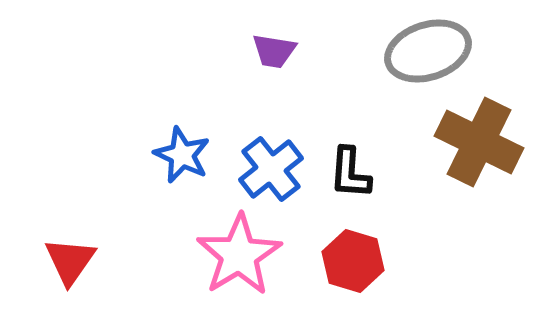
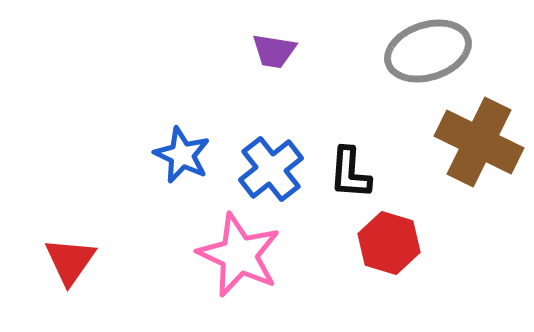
pink star: rotated 16 degrees counterclockwise
red hexagon: moved 36 px right, 18 px up
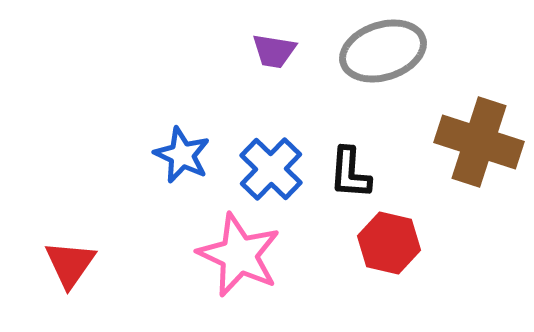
gray ellipse: moved 45 px left
brown cross: rotated 8 degrees counterclockwise
blue cross: rotated 8 degrees counterclockwise
red hexagon: rotated 4 degrees counterclockwise
red triangle: moved 3 px down
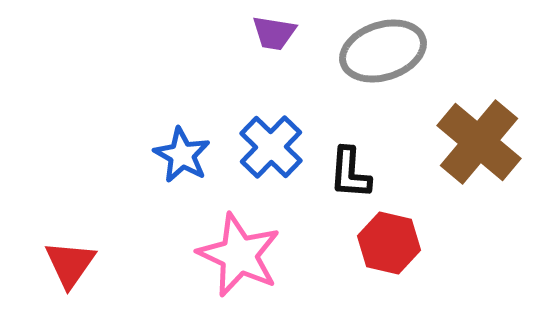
purple trapezoid: moved 18 px up
brown cross: rotated 22 degrees clockwise
blue star: rotated 4 degrees clockwise
blue cross: moved 22 px up
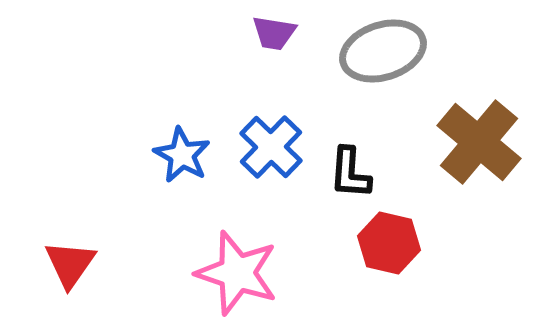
pink star: moved 2 px left, 18 px down; rotated 6 degrees counterclockwise
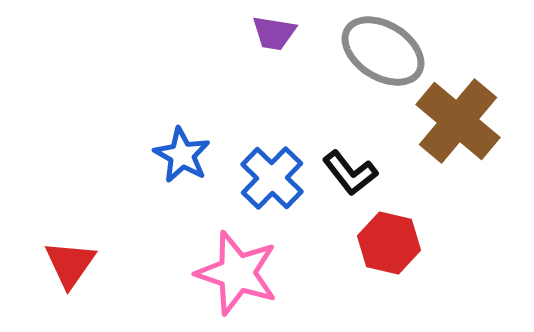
gray ellipse: rotated 50 degrees clockwise
brown cross: moved 21 px left, 21 px up
blue cross: moved 1 px right, 31 px down
black L-shape: rotated 42 degrees counterclockwise
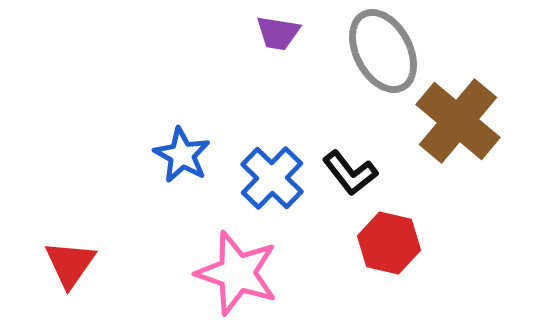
purple trapezoid: moved 4 px right
gray ellipse: rotated 30 degrees clockwise
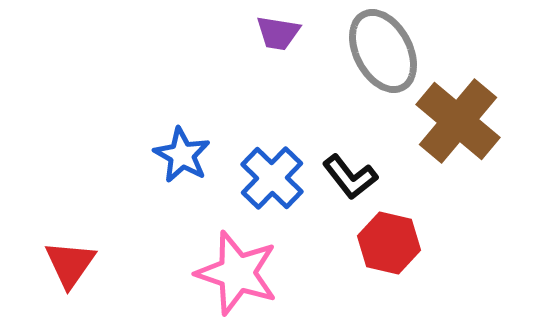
black L-shape: moved 4 px down
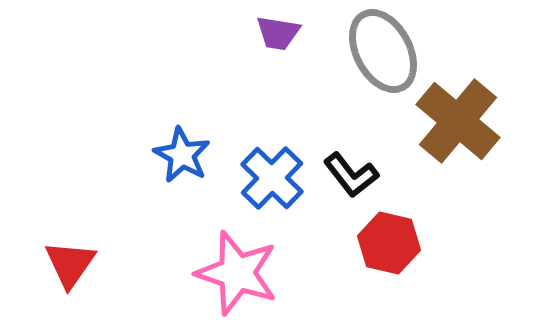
black L-shape: moved 1 px right, 2 px up
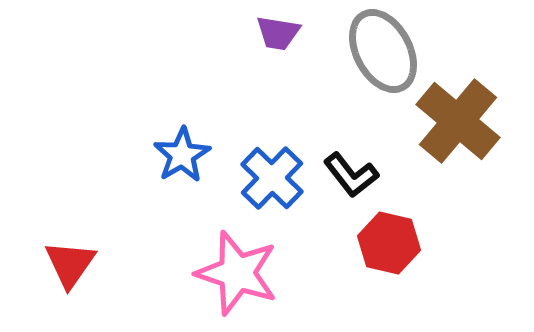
blue star: rotated 12 degrees clockwise
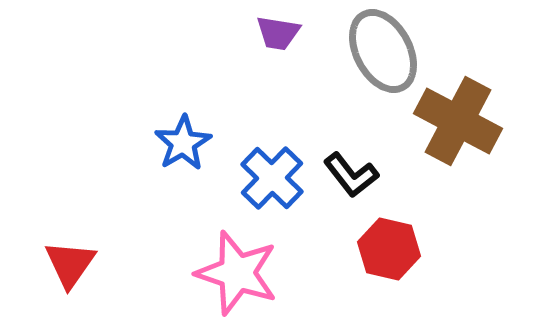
brown cross: rotated 12 degrees counterclockwise
blue star: moved 1 px right, 12 px up
red hexagon: moved 6 px down
